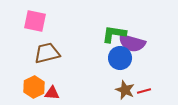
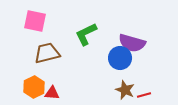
green L-shape: moved 28 px left; rotated 35 degrees counterclockwise
red line: moved 4 px down
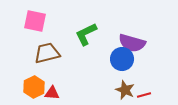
blue circle: moved 2 px right, 1 px down
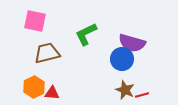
red line: moved 2 px left
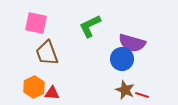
pink square: moved 1 px right, 2 px down
green L-shape: moved 4 px right, 8 px up
brown trapezoid: rotated 96 degrees counterclockwise
red line: rotated 32 degrees clockwise
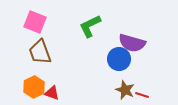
pink square: moved 1 px left, 1 px up; rotated 10 degrees clockwise
brown trapezoid: moved 7 px left, 1 px up
blue circle: moved 3 px left
red triangle: rotated 14 degrees clockwise
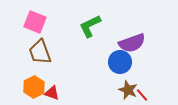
purple semicircle: rotated 36 degrees counterclockwise
blue circle: moved 1 px right, 3 px down
brown star: moved 3 px right
red line: rotated 32 degrees clockwise
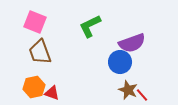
orange hexagon: rotated 15 degrees clockwise
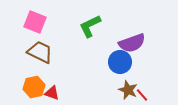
brown trapezoid: rotated 136 degrees clockwise
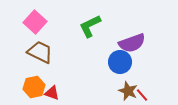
pink square: rotated 20 degrees clockwise
brown star: moved 1 px down
